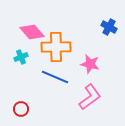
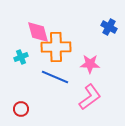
pink diamond: moved 6 px right; rotated 25 degrees clockwise
pink star: rotated 12 degrees counterclockwise
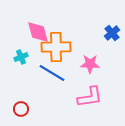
blue cross: moved 3 px right, 6 px down; rotated 21 degrees clockwise
blue line: moved 3 px left, 4 px up; rotated 8 degrees clockwise
pink L-shape: rotated 28 degrees clockwise
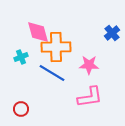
pink star: moved 1 px left, 1 px down
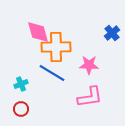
cyan cross: moved 27 px down
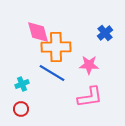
blue cross: moved 7 px left
cyan cross: moved 1 px right
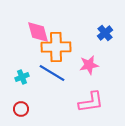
pink star: rotated 12 degrees counterclockwise
cyan cross: moved 7 px up
pink L-shape: moved 1 px right, 5 px down
